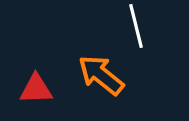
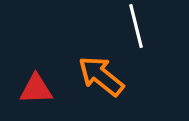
orange arrow: moved 1 px down
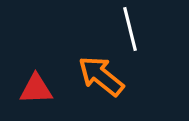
white line: moved 6 px left, 3 px down
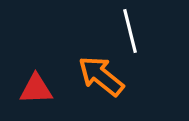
white line: moved 2 px down
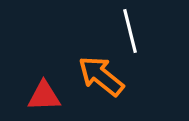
red triangle: moved 8 px right, 7 px down
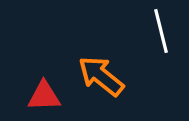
white line: moved 31 px right
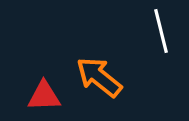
orange arrow: moved 2 px left, 1 px down
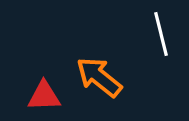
white line: moved 3 px down
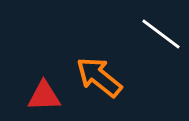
white line: rotated 39 degrees counterclockwise
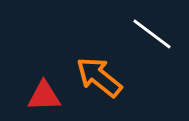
white line: moved 9 px left
